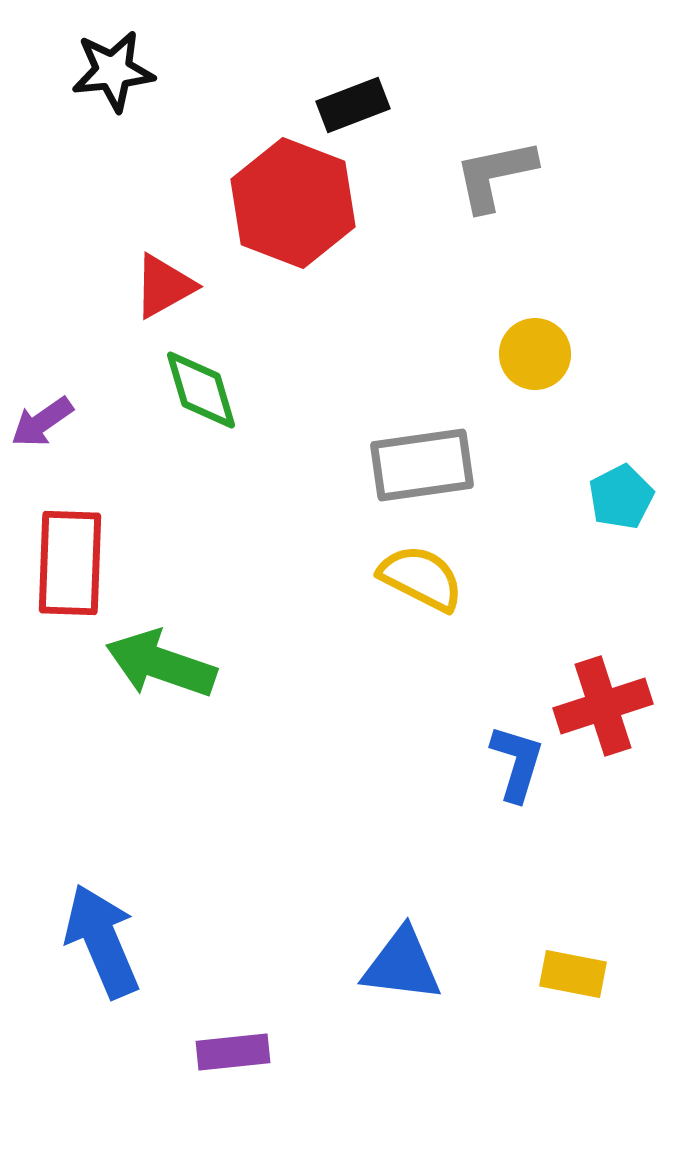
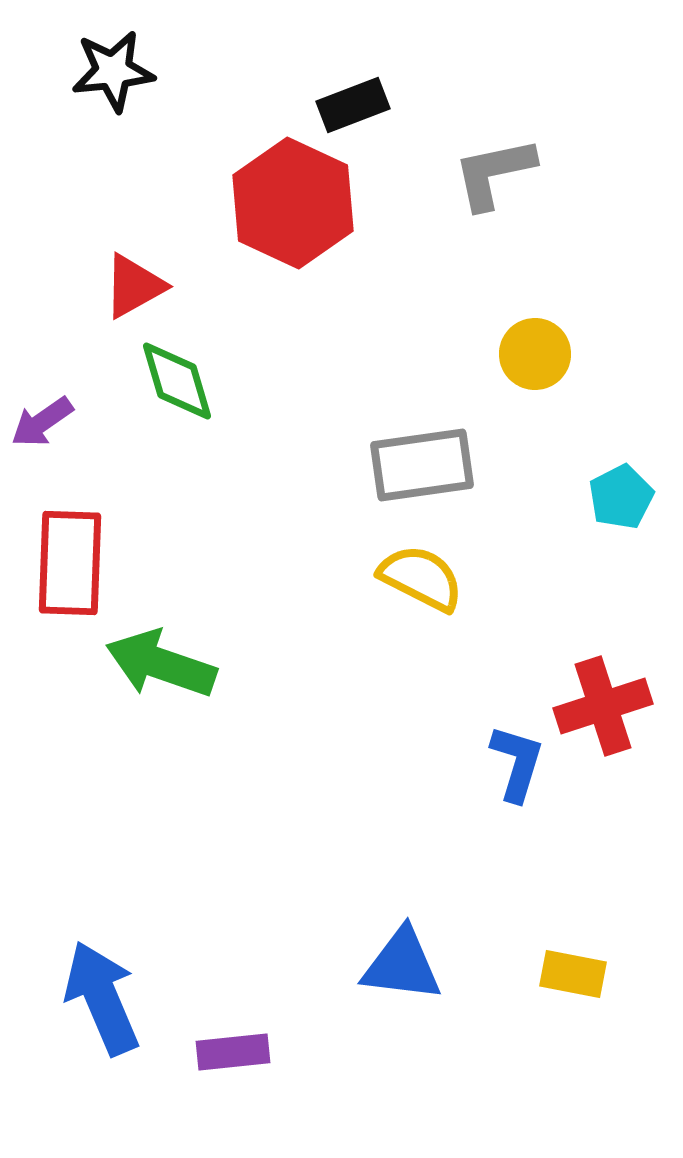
gray L-shape: moved 1 px left, 2 px up
red hexagon: rotated 4 degrees clockwise
red triangle: moved 30 px left
green diamond: moved 24 px left, 9 px up
blue arrow: moved 57 px down
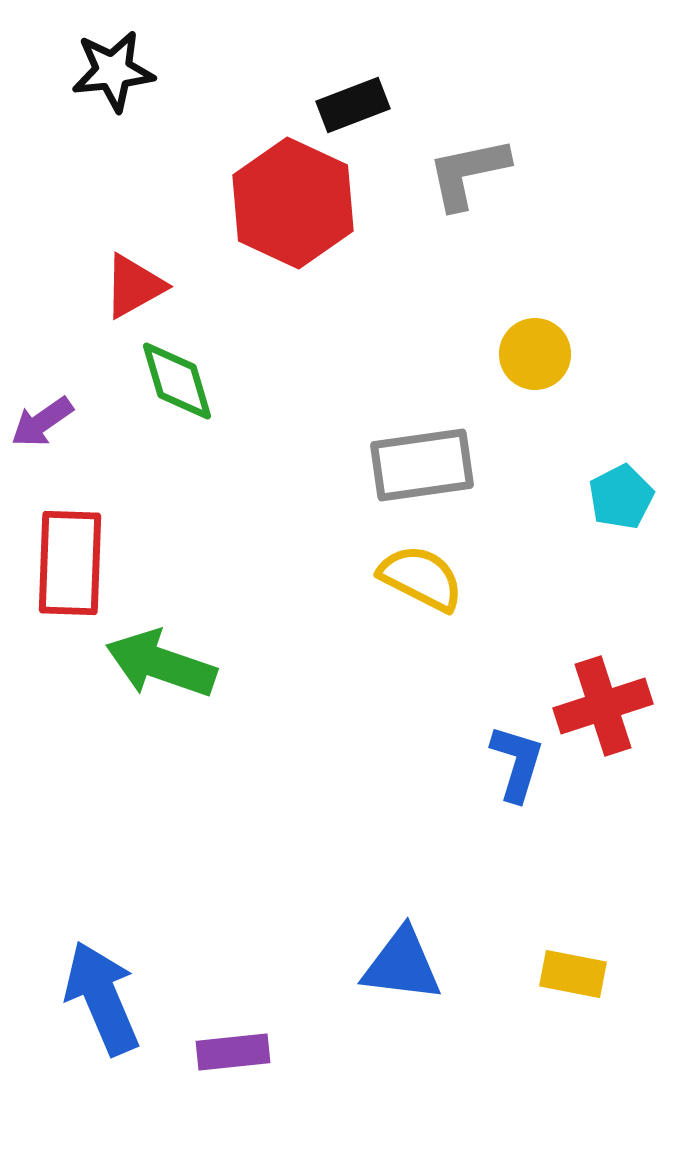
gray L-shape: moved 26 px left
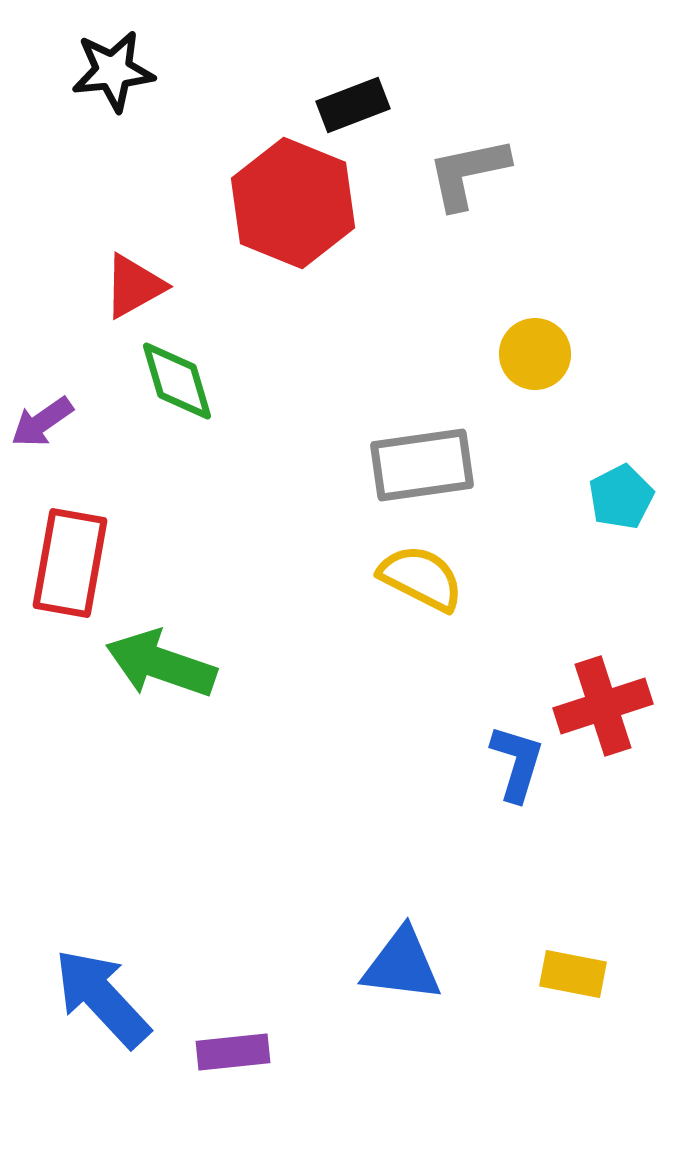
red hexagon: rotated 3 degrees counterclockwise
red rectangle: rotated 8 degrees clockwise
blue arrow: rotated 20 degrees counterclockwise
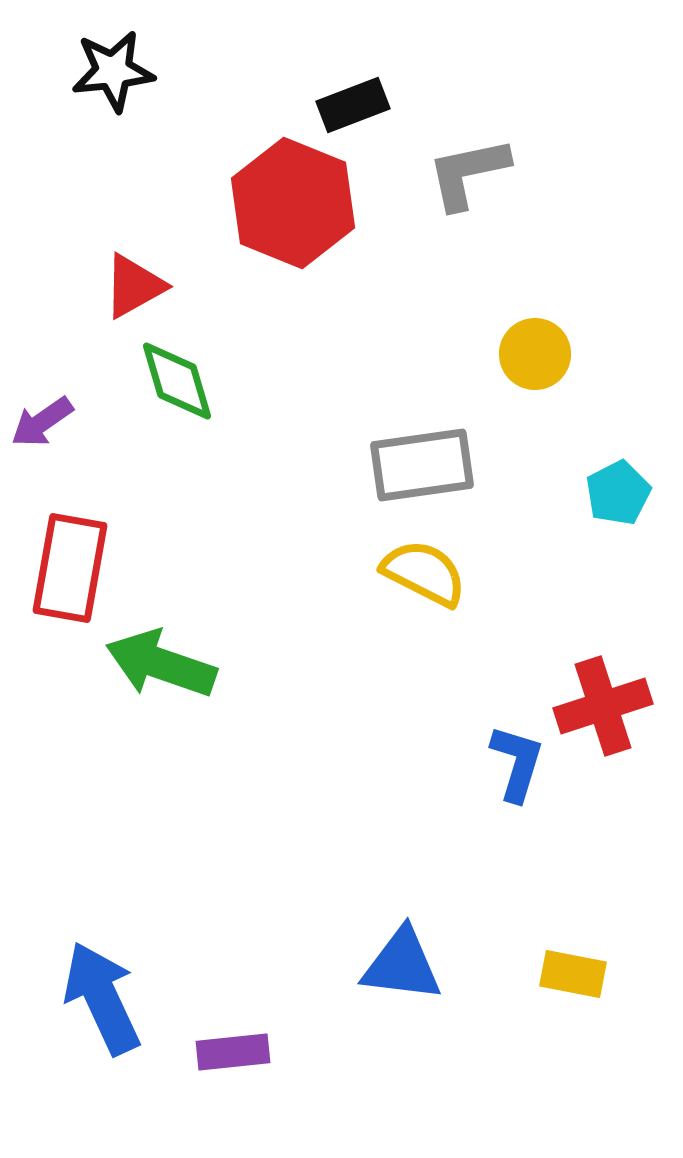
cyan pentagon: moved 3 px left, 4 px up
red rectangle: moved 5 px down
yellow semicircle: moved 3 px right, 5 px up
blue arrow: rotated 18 degrees clockwise
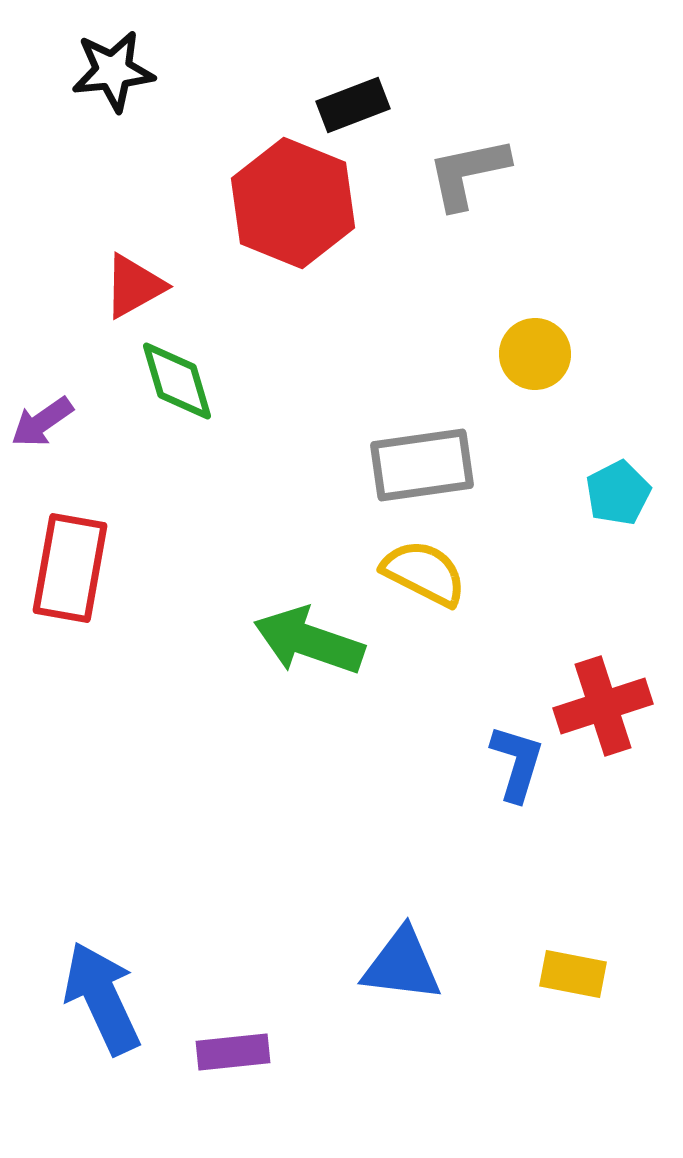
green arrow: moved 148 px right, 23 px up
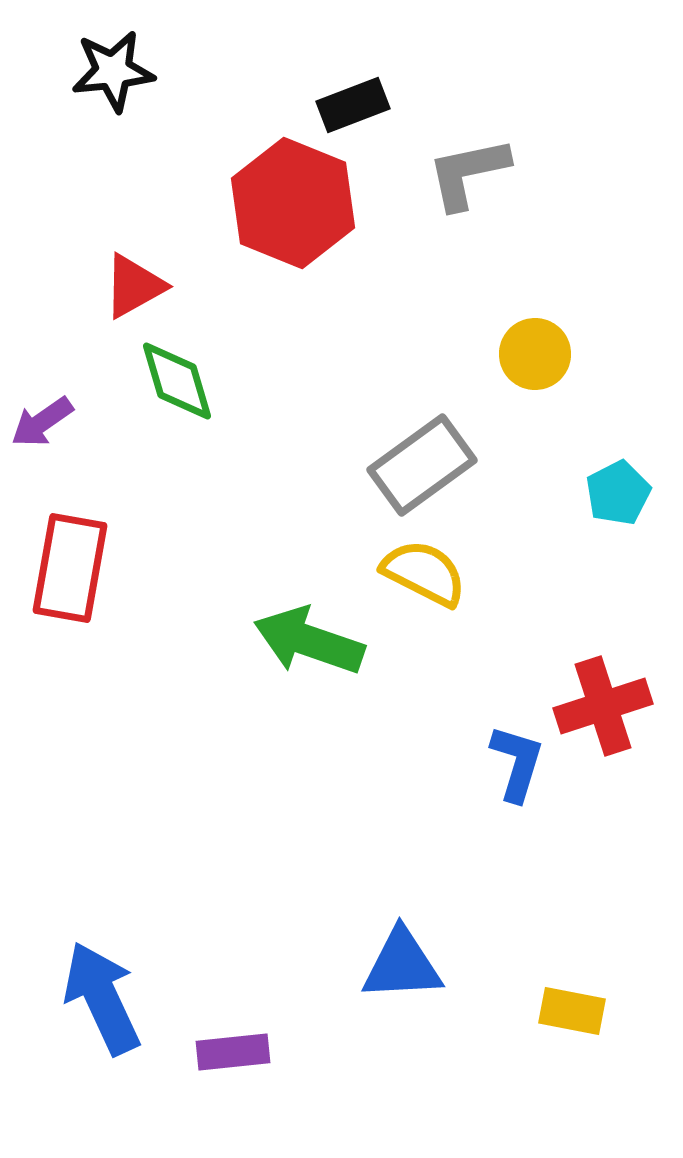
gray rectangle: rotated 28 degrees counterclockwise
blue triangle: rotated 10 degrees counterclockwise
yellow rectangle: moved 1 px left, 37 px down
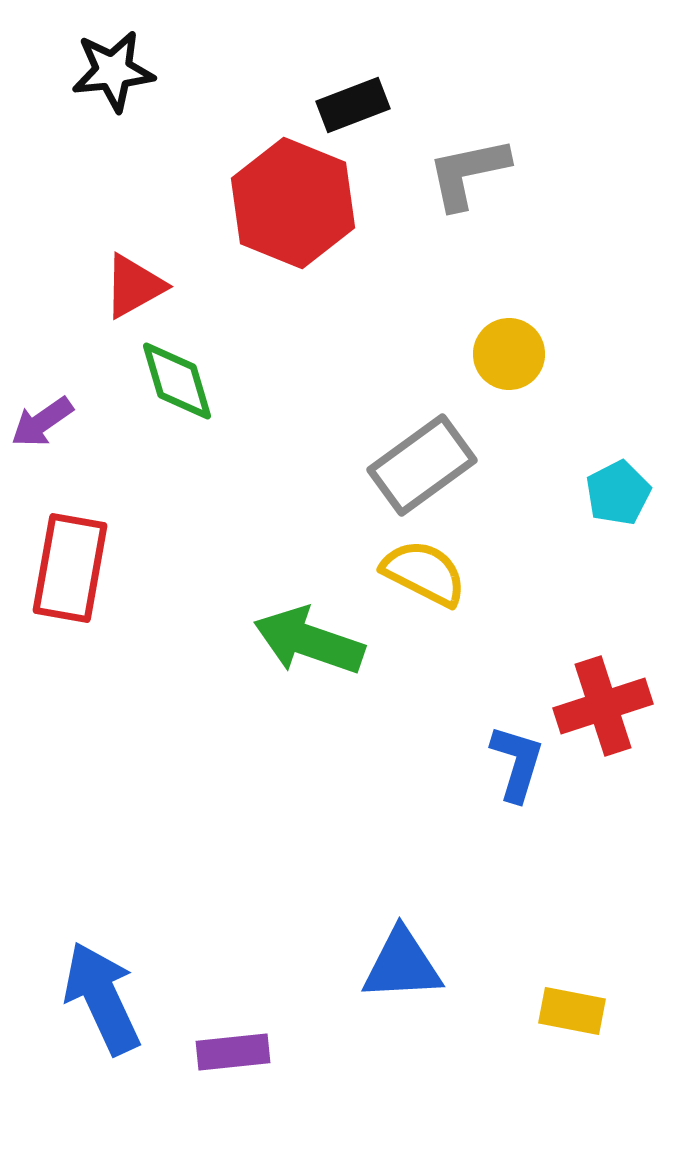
yellow circle: moved 26 px left
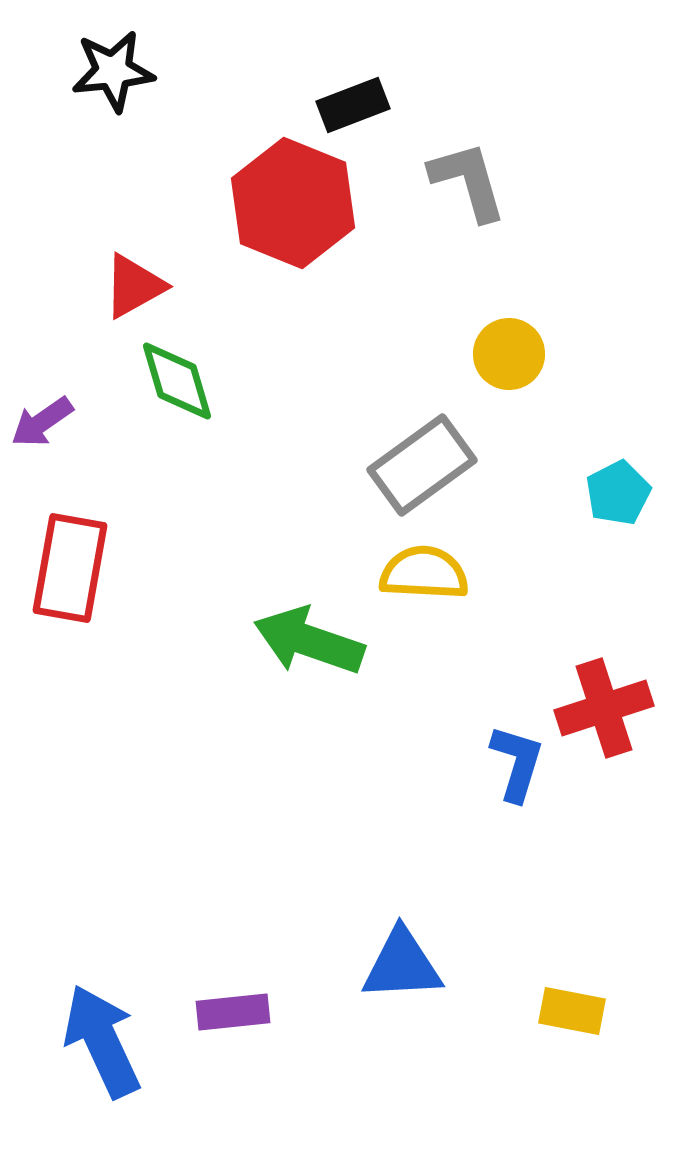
gray L-shape: moved 8 px down; rotated 86 degrees clockwise
yellow semicircle: rotated 24 degrees counterclockwise
red cross: moved 1 px right, 2 px down
blue arrow: moved 43 px down
purple rectangle: moved 40 px up
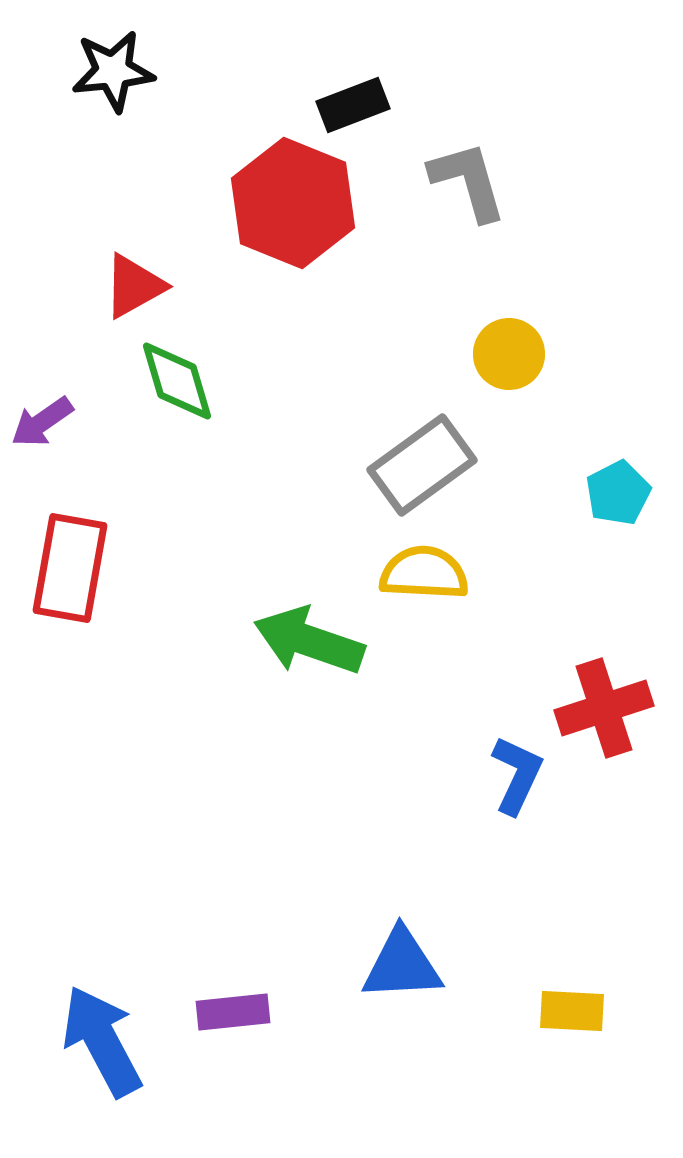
blue L-shape: moved 12 px down; rotated 8 degrees clockwise
yellow rectangle: rotated 8 degrees counterclockwise
blue arrow: rotated 3 degrees counterclockwise
